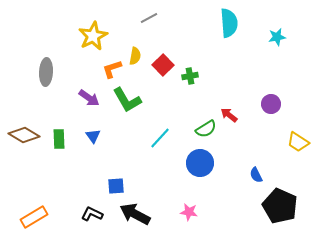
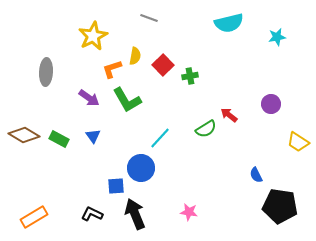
gray line: rotated 48 degrees clockwise
cyan semicircle: rotated 80 degrees clockwise
green rectangle: rotated 60 degrees counterclockwise
blue circle: moved 59 px left, 5 px down
black pentagon: rotated 16 degrees counterclockwise
black arrow: rotated 40 degrees clockwise
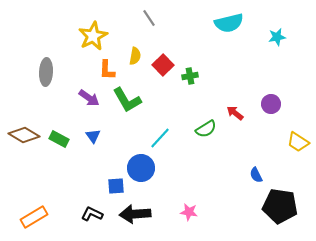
gray line: rotated 36 degrees clockwise
orange L-shape: moved 5 px left, 1 px down; rotated 70 degrees counterclockwise
red arrow: moved 6 px right, 2 px up
black arrow: rotated 72 degrees counterclockwise
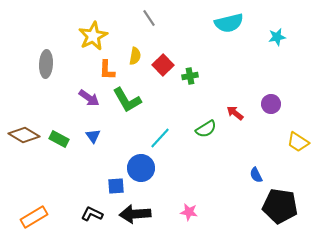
gray ellipse: moved 8 px up
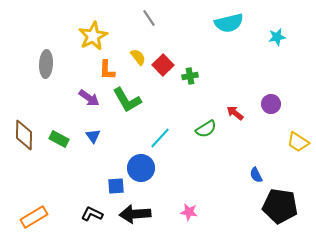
yellow semicircle: moved 3 px right, 1 px down; rotated 48 degrees counterclockwise
brown diamond: rotated 60 degrees clockwise
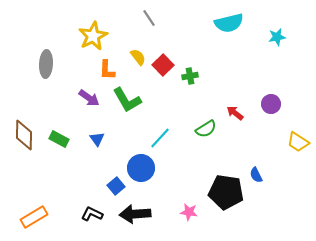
blue triangle: moved 4 px right, 3 px down
blue square: rotated 36 degrees counterclockwise
black pentagon: moved 54 px left, 14 px up
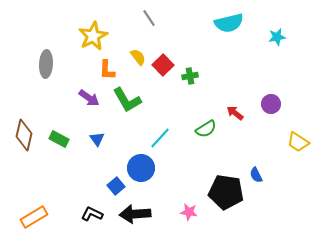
brown diamond: rotated 12 degrees clockwise
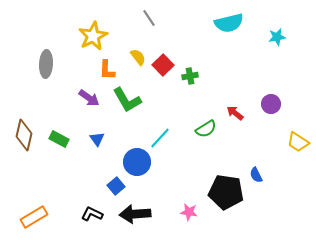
blue circle: moved 4 px left, 6 px up
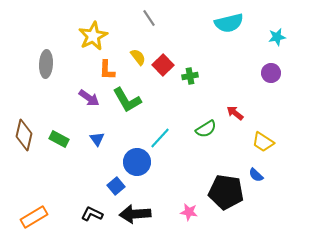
purple circle: moved 31 px up
yellow trapezoid: moved 35 px left
blue semicircle: rotated 21 degrees counterclockwise
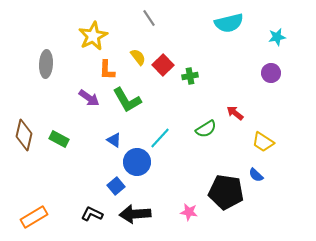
blue triangle: moved 17 px right, 1 px down; rotated 21 degrees counterclockwise
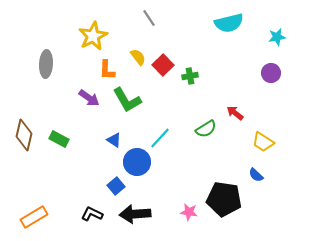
black pentagon: moved 2 px left, 7 px down
